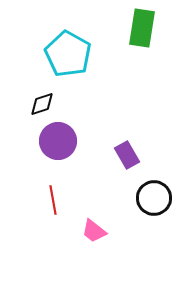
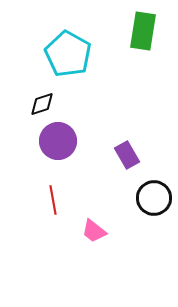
green rectangle: moved 1 px right, 3 px down
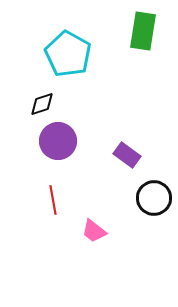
purple rectangle: rotated 24 degrees counterclockwise
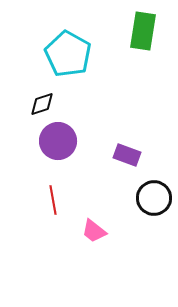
purple rectangle: rotated 16 degrees counterclockwise
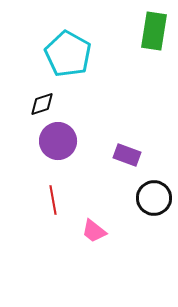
green rectangle: moved 11 px right
